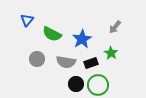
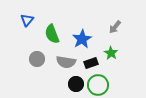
green semicircle: rotated 42 degrees clockwise
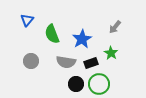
gray circle: moved 6 px left, 2 px down
green circle: moved 1 px right, 1 px up
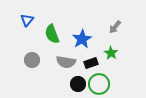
gray circle: moved 1 px right, 1 px up
black circle: moved 2 px right
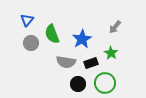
gray circle: moved 1 px left, 17 px up
green circle: moved 6 px right, 1 px up
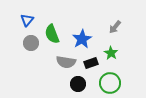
green circle: moved 5 px right
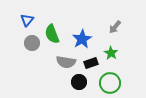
gray circle: moved 1 px right
black circle: moved 1 px right, 2 px up
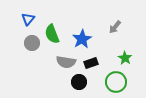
blue triangle: moved 1 px right, 1 px up
green star: moved 14 px right, 5 px down
green circle: moved 6 px right, 1 px up
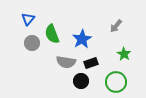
gray arrow: moved 1 px right, 1 px up
green star: moved 1 px left, 4 px up
black circle: moved 2 px right, 1 px up
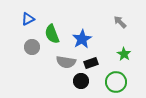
blue triangle: rotated 24 degrees clockwise
gray arrow: moved 4 px right, 4 px up; rotated 96 degrees clockwise
gray circle: moved 4 px down
